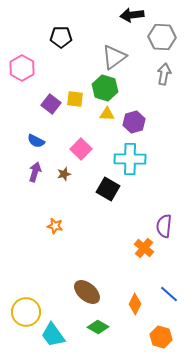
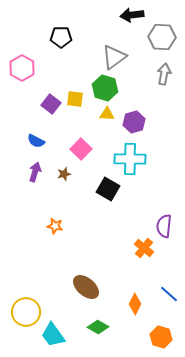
brown ellipse: moved 1 px left, 5 px up
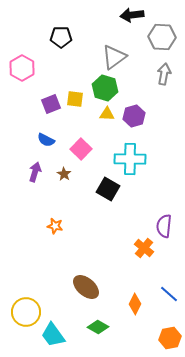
purple square: rotated 30 degrees clockwise
purple hexagon: moved 6 px up
blue semicircle: moved 10 px right, 1 px up
brown star: rotated 24 degrees counterclockwise
orange hexagon: moved 9 px right, 1 px down; rotated 25 degrees counterclockwise
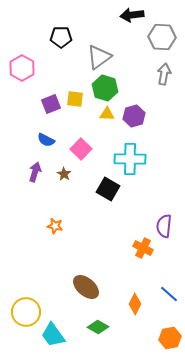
gray triangle: moved 15 px left
orange cross: moved 1 px left; rotated 12 degrees counterclockwise
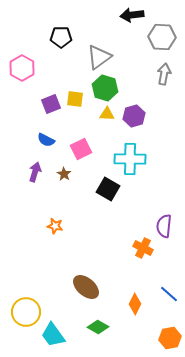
pink square: rotated 20 degrees clockwise
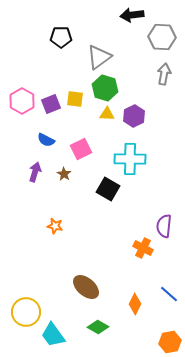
pink hexagon: moved 33 px down
purple hexagon: rotated 10 degrees counterclockwise
orange hexagon: moved 4 px down
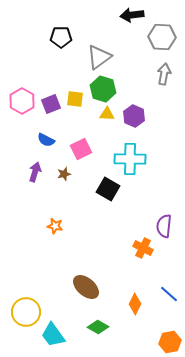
green hexagon: moved 2 px left, 1 px down
purple hexagon: rotated 10 degrees counterclockwise
brown star: rotated 24 degrees clockwise
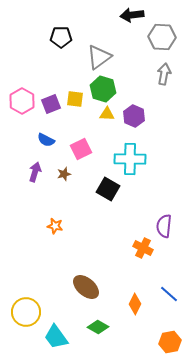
cyan trapezoid: moved 3 px right, 2 px down
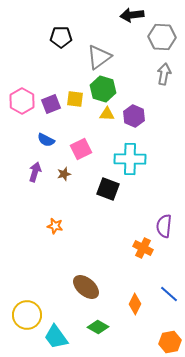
black square: rotated 10 degrees counterclockwise
yellow circle: moved 1 px right, 3 px down
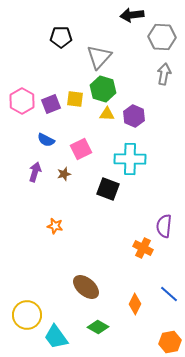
gray triangle: rotated 12 degrees counterclockwise
